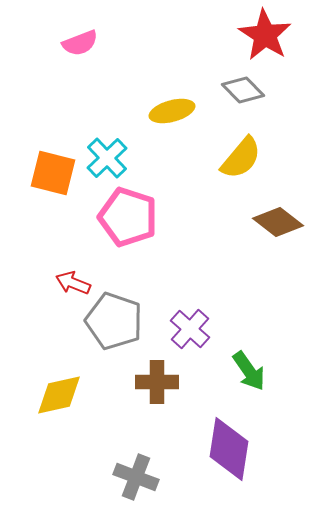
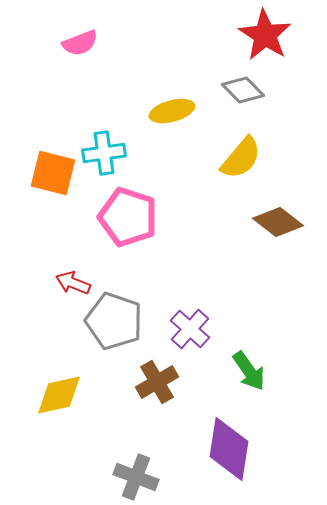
cyan cross: moved 3 px left, 5 px up; rotated 36 degrees clockwise
brown cross: rotated 30 degrees counterclockwise
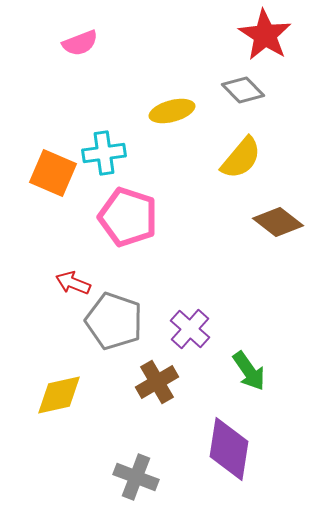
orange square: rotated 9 degrees clockwise
